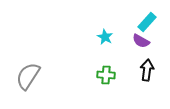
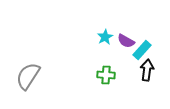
cyan rectangle: moved 5 px left, 28 px down
cyan star: rotated 14 degrees clockwise
purple semicircle: moved 15 px left
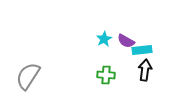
cyan star: moved 1 px left, 2 px down
cyan rectangle: rotated 42 degrees clockwise
black arrow: moved 2 px left
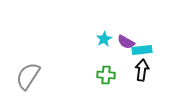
purple semicircle: moved 1 px down
black arrow: moved 3 px left
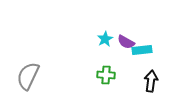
cyan star: moved 1 px right
black arrow: moved 9 px right, 11 px down
gray semicircle: rotated 8 degrees counterclockwise
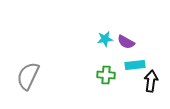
cyan star: rotated 21 degrees clockwise
cyan rectangle: moved 7 px left, 15 px down
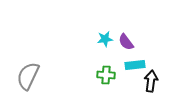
purple semicircle: rotated 24 degrees clockwise
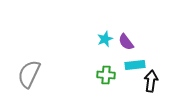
cyan star: rotated 14 degrees counterclockwise
gray semicircle: moved 1 px right, 2 px up
